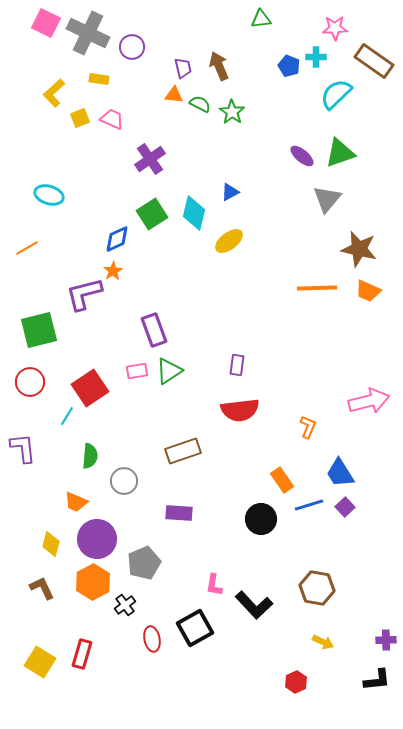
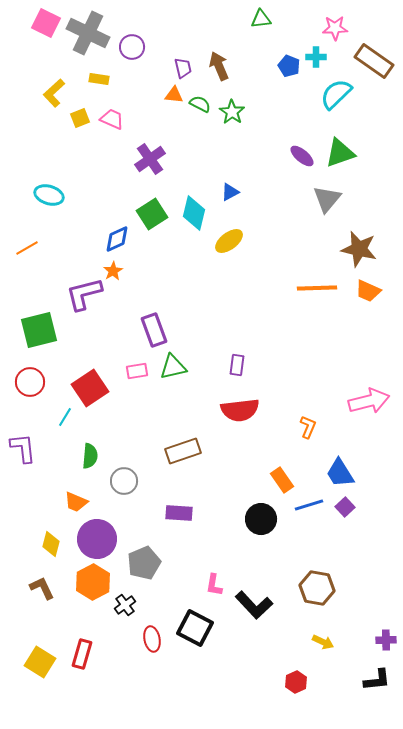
green triangle at (169, 371): moved 4 px right, 4 px up; rotated 20 degrees clockwise
cyan line at (67, 416): moved 2 px left, 1 px down
black square at (195, 628): rotated 33 degrees counterclockwise
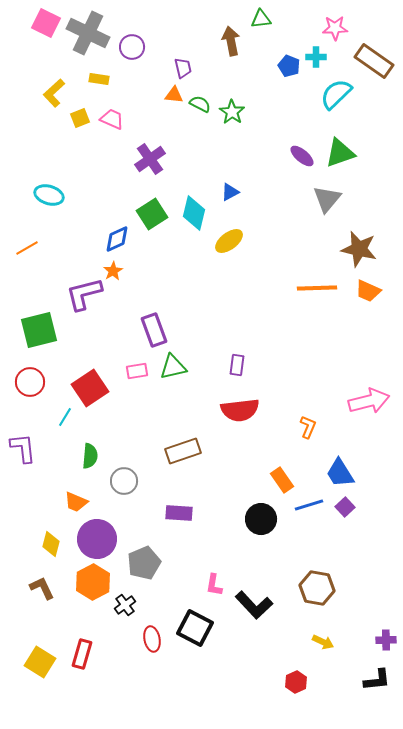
brown arrow at (219, 66): moved 12 px right, 25 px up; rotated 12 degrees clockwise
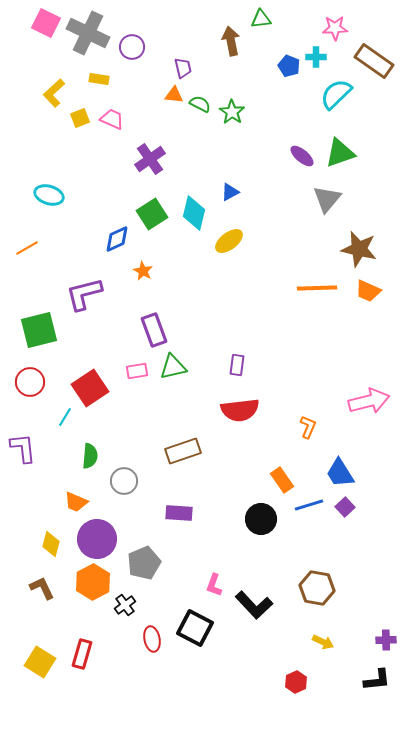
orange star at (113, 271): moved 30 px right; rotated 12 degrees counterclockwise
pink L-shape at (214, 585): rotated 10 degrees clockwise
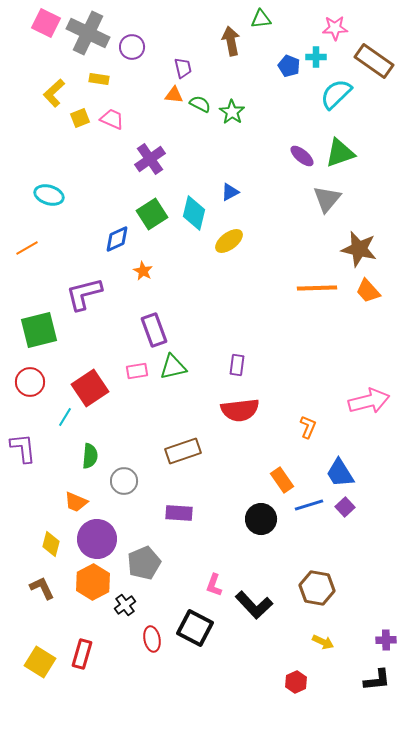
orange trapezoid at (368, 291): rotated 24 degrees clockwise
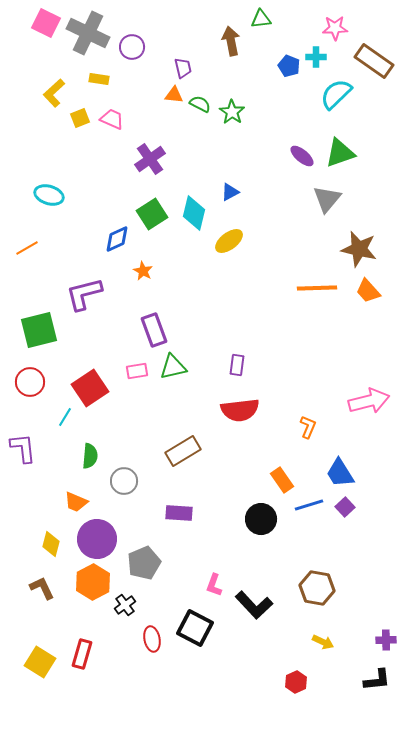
brown rectangle at (183, 451): rotated 12 degrees counterclockwise
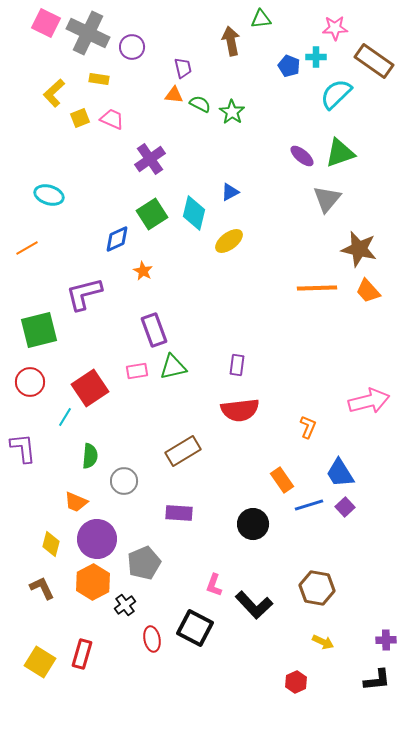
black circle at (261, 519): moved 8 px left, 5 px down
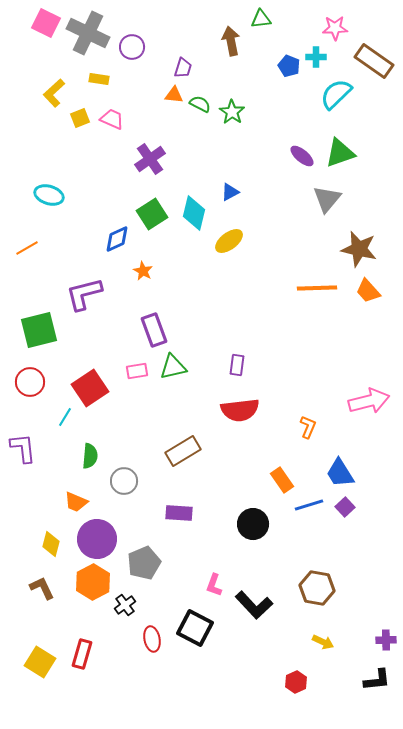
purple trapezoid at (183, 68): rotated 30 degrees clockwise
